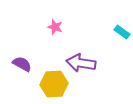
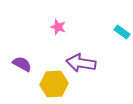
pink star: moved 3 px right
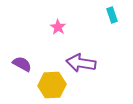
pink star: rotated 14 degrees clockwise
cyan rectangle: moved 10 px left, 17 px up; rotated 35 degrees clockwise
yellow hexagon: moved 2 px left, 1 px down
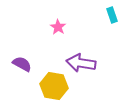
yellow hexagon: moved 2 px right, 1 px down; rotated 12 degrees clockwise
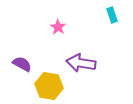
yellow hexagon: moved 5 px left
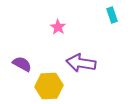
yellow hexagon: rotated 12 degrees counterclockwise
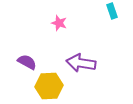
cyan rectangle: moved 4 px up
pink star: moved 1 px right, 4 px up; rotated 14 degrees counterclockwise
purple semicircle: moved 5 px right, 2 px up
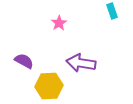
pink star: rotated 21 degrees clockwise
purple semicircle: moved 3 px left, 1 px up
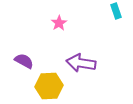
cyan rectangle: moved 4 px right
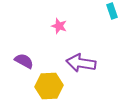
cyan rectangle: moved 4 px left
pink star: moved 3 px down; rotated 21 degrees counterclockwise
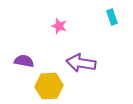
cyan rectangle: moved 6 px down
purple semicircle: rotated 18 degrees counterclockwise
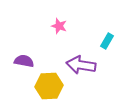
cyan rectangle: moved 5 px left, 24 px down; rotated 49 degrees clockwise
purple arrow: moved 2 px down
